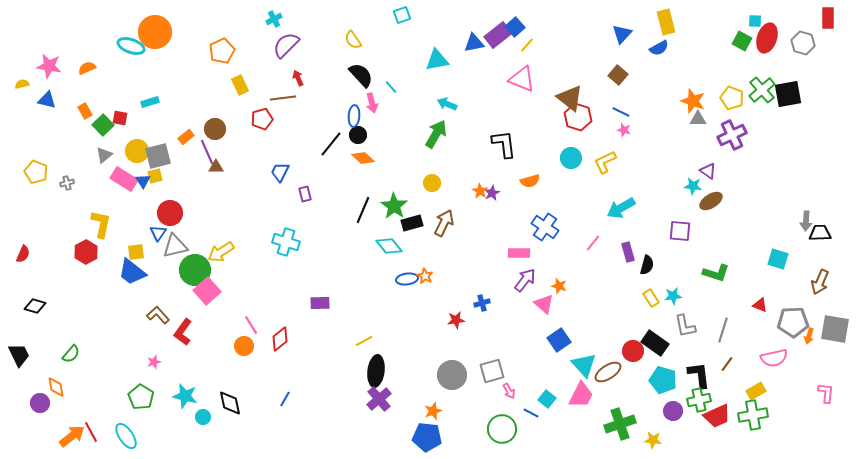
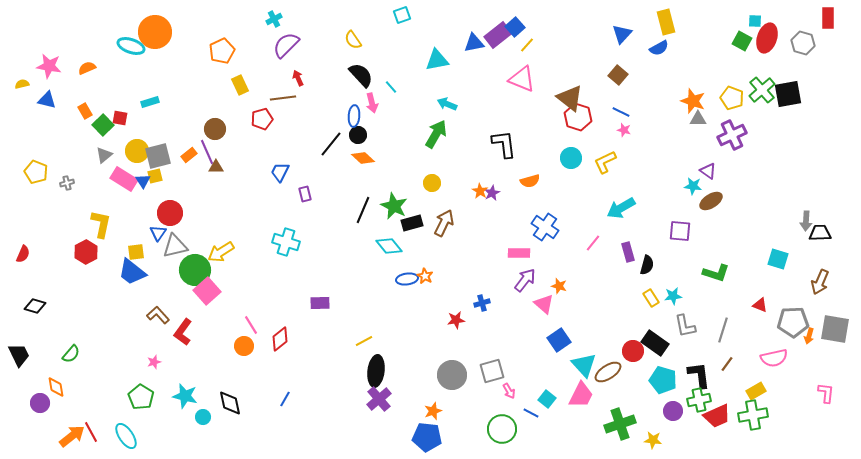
orange rectangle at (186, 137): moved 3 px right, 18 px down
green star at (394, 206): rotated 8 degrees counterclockwise
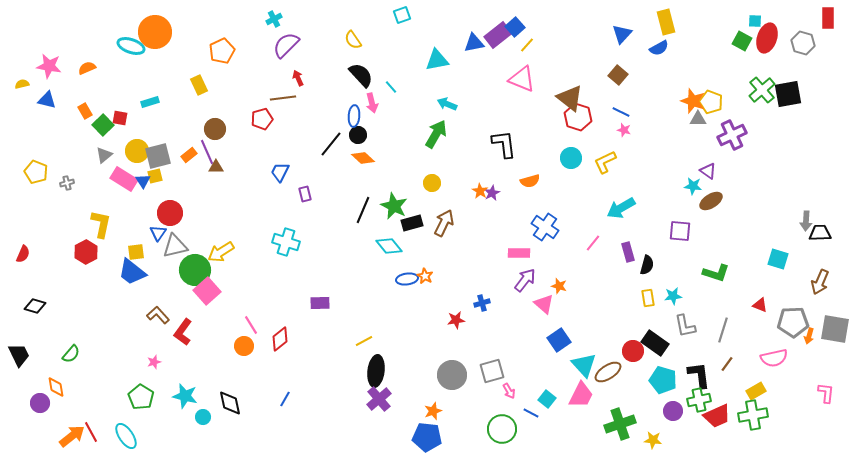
yellow rectangle at (240, 85): moved 41 px left
yellow pentagon at (732, 98): moved 21 px left, 4 px down
yellow rectangle at (651, 298): moved 3 px left; rotated 24 degrees clockwise
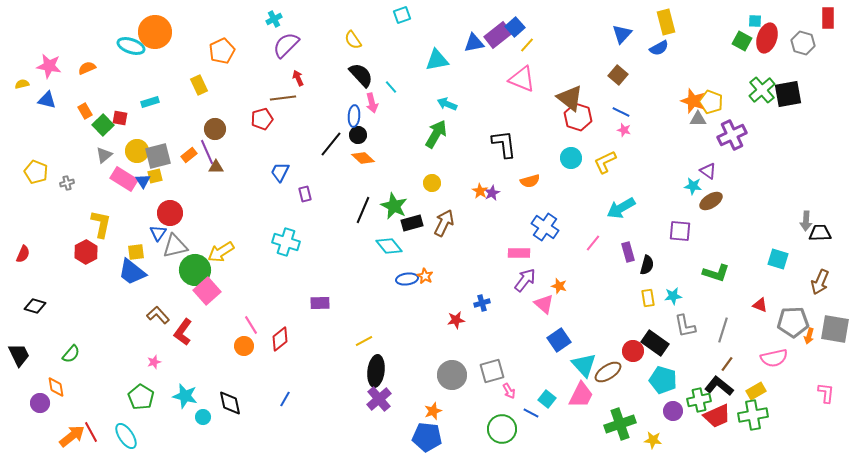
black L-shape at (699, 375): moved 20 px right, 11 px down; rotated 44 degrees counterclockwise
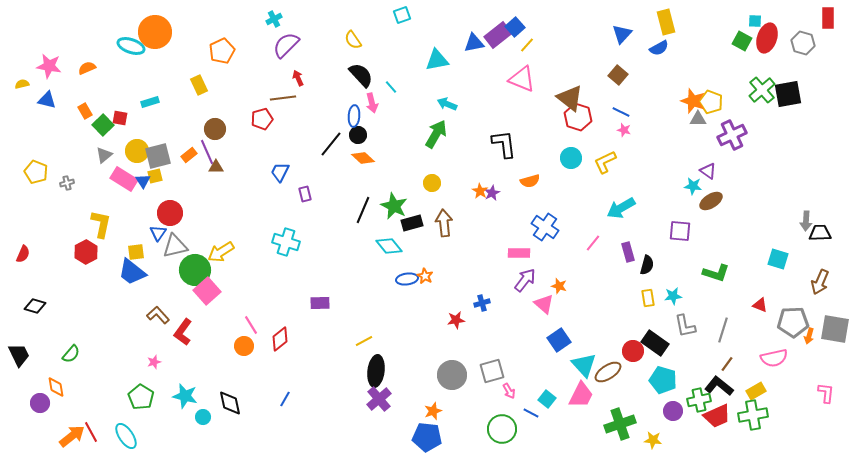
brown arrow at (444, 223): rotated 32 degrees counterclockwise
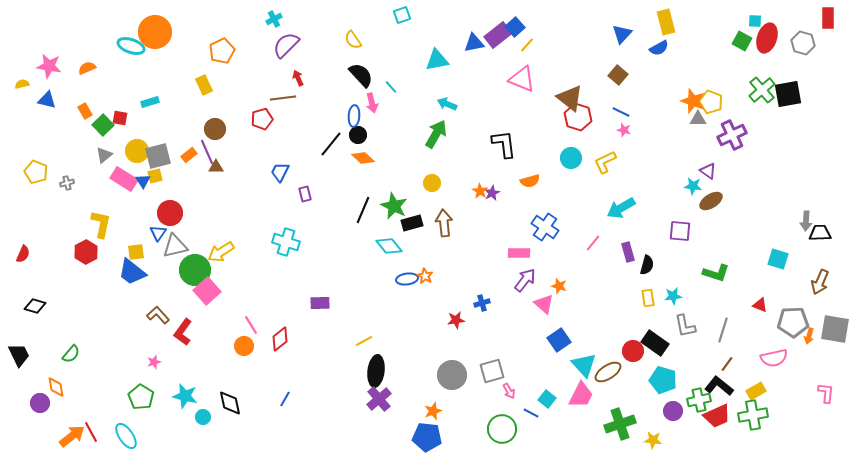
yellow rectangle at (199, 85): moved 5 px right
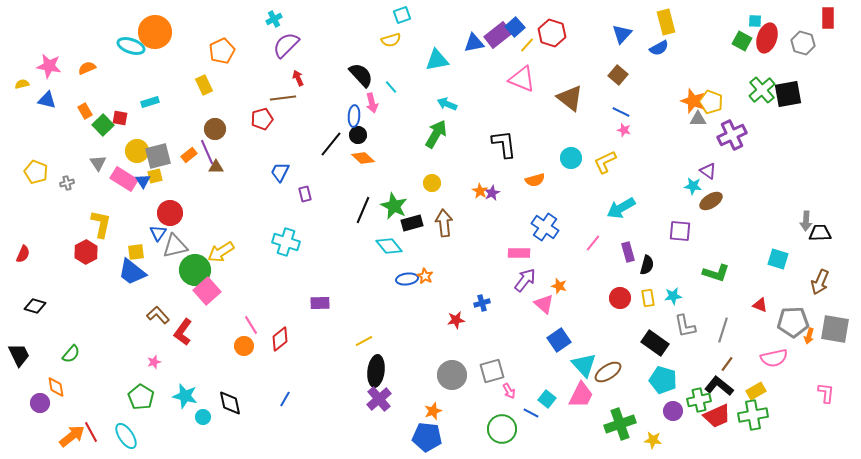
yellow semicircle at (353, 40): moved 38 px right; rotated 72 degrees counterclockwise
red hexagon at (578, 117): moved 26 px left, 84 px up
gray triangle at (104, 155): moved 6 px left, 8 px down; rotated 24 degrees counterclockwise
orange semicircle at (530, 181): moved 5 px right, 1 px up
red circle at (633, 351): moved 13 px left, 53 px up
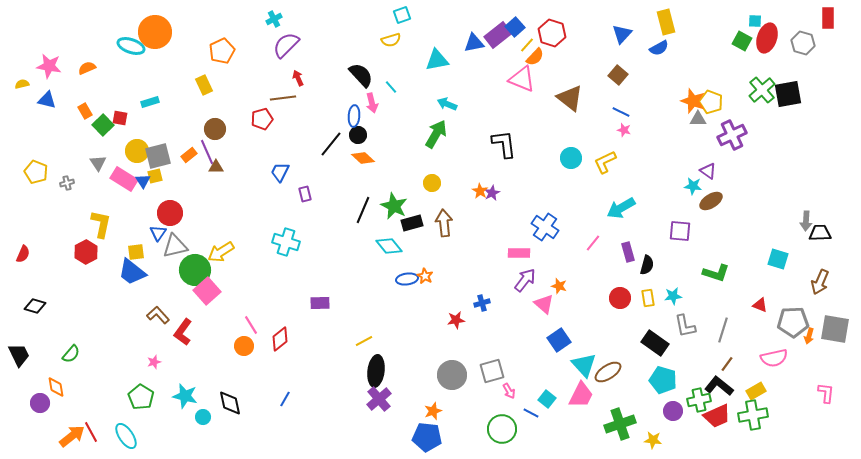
orange semicircle at (535, 180): moved 123 px up; rotated 30 degrees counterclockwise
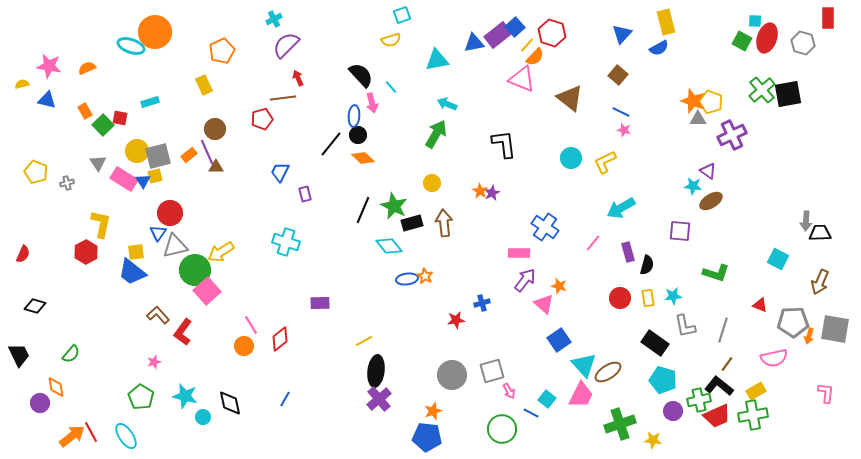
cyan square at (778, 259): rotated 10 degrees clockwise
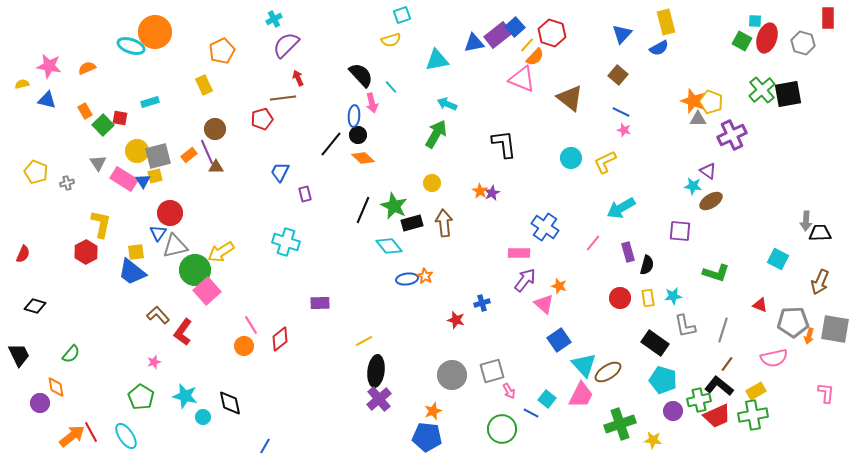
red star at (456, 320): rotated 24 degrees clockwise
blue line at (285, 399): moved 20 px left, 47 px down
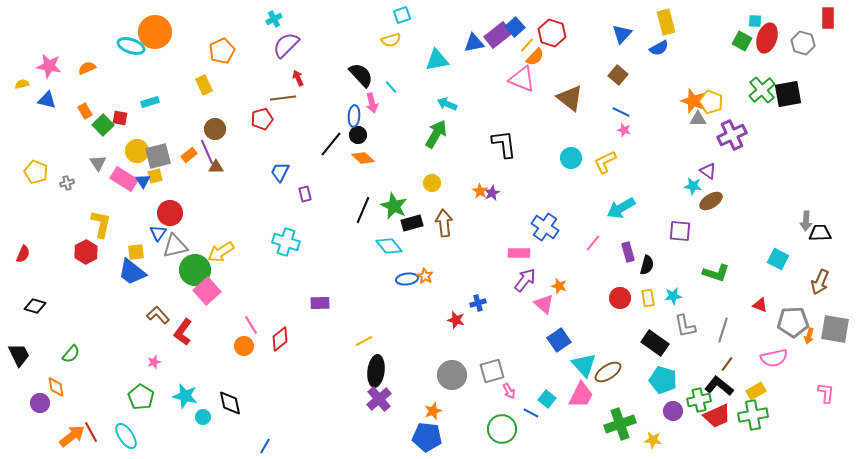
blue cross at (482, 303): moved 4 px left
